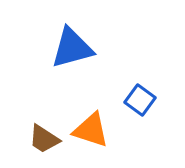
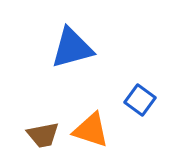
brown trapezoid: moved 1 px left, 4 px up; rotated 44 degrees counterclockwise
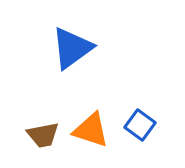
blue triangle: rotated 21 degrees counterclockwise
blue square: moved 25 px down
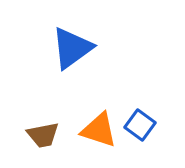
orange triangle: moved 8 px right
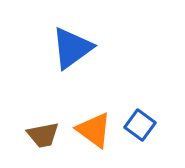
orange triangle: moved 5 px left; rotated 18 degrees clockwise
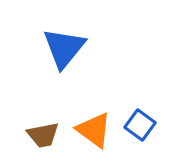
blue triangle: moved 8 px left; rotated 15 degrees counterclockwise
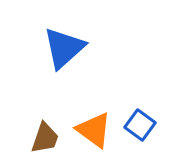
blue triangle: rotated 9 degrees clockwise
brown trapezoid: moved 2 px right, 3 px down; rotated 60 degrees counterclockwise
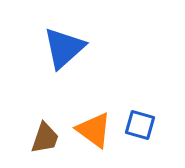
blue square: rotated 20 degrees counterclockwise
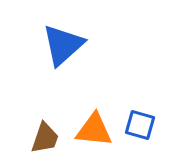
blue triangle: moved 1 px left, 3 px up
orange triangle: rotated 30 degrees counterclockwise
